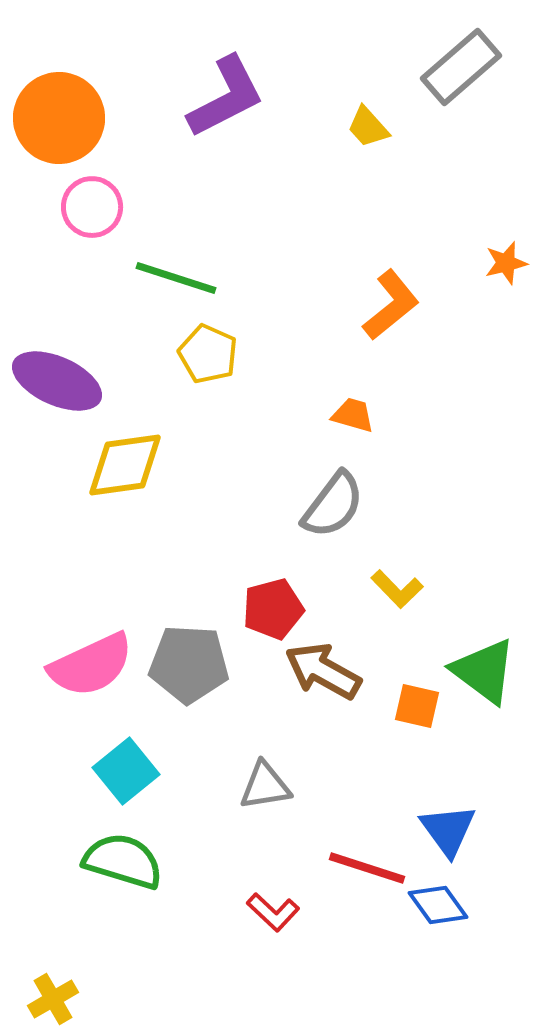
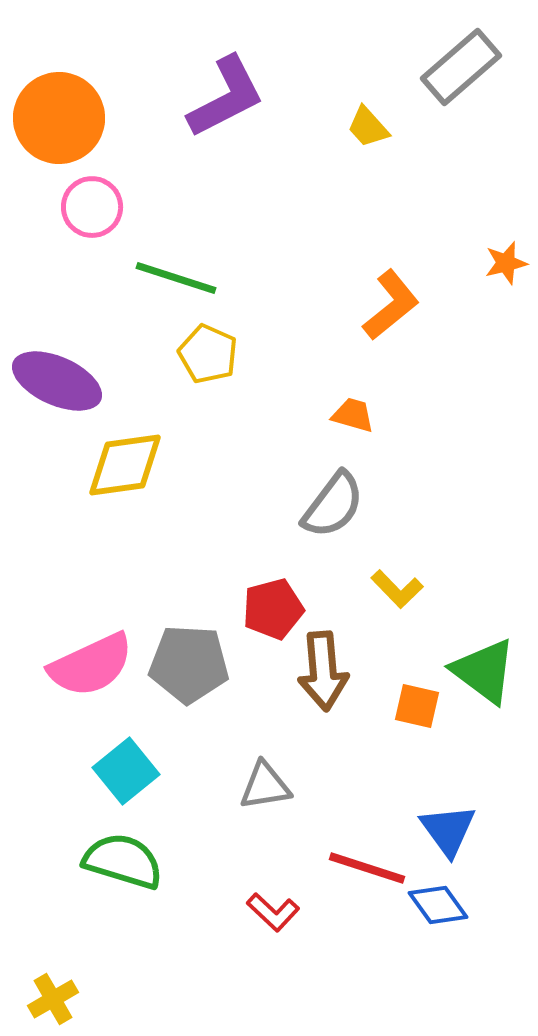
brown arrow: rotated 124 degrees counterclockwise
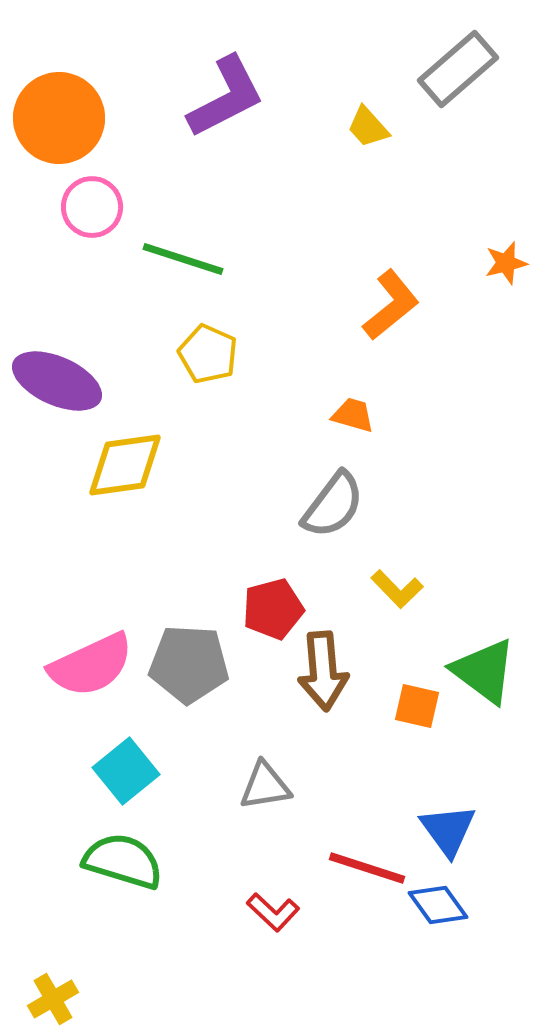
gray rectangle: moved 3 px left, 2 px down
green line: moved 7 px right, 19 px up
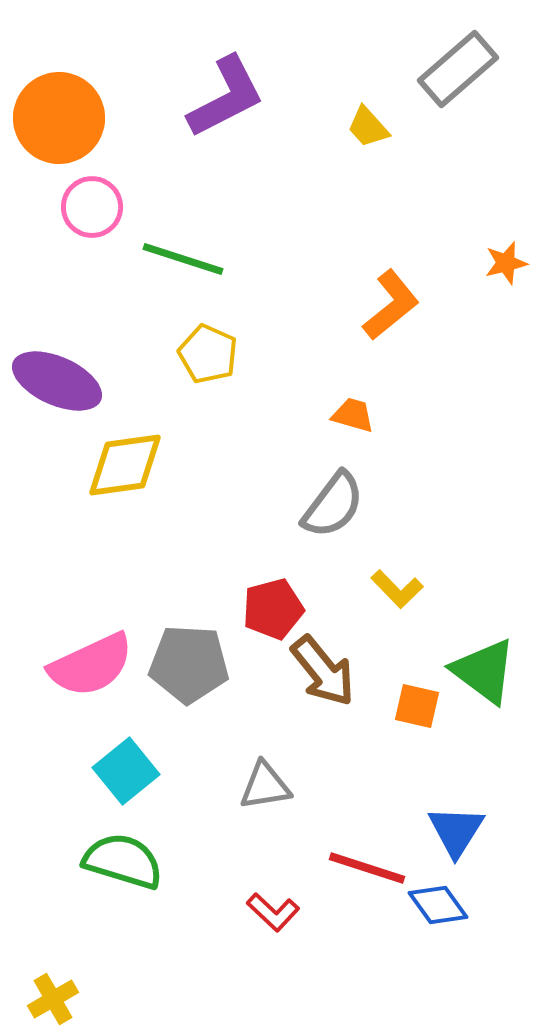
brown arrow: rotated 34 degrees counterclockwise
blue triangle: moved 8 px right, 1 px down; rotated 8 degrees clockwise
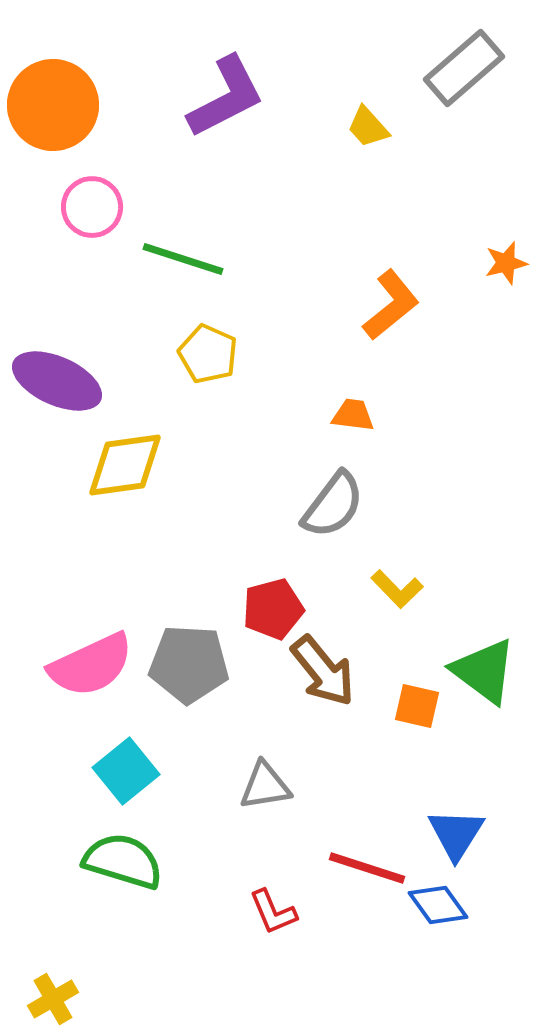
gray rectangle: moved 6 px right, 1 px up
orange circle: moved 6 px left, 13 px up
orange trapezoid: rotated 9 degrees counterclockwise
blue triangle: moved 3 px down
red L-shape: rotated 24 degrees clockwise
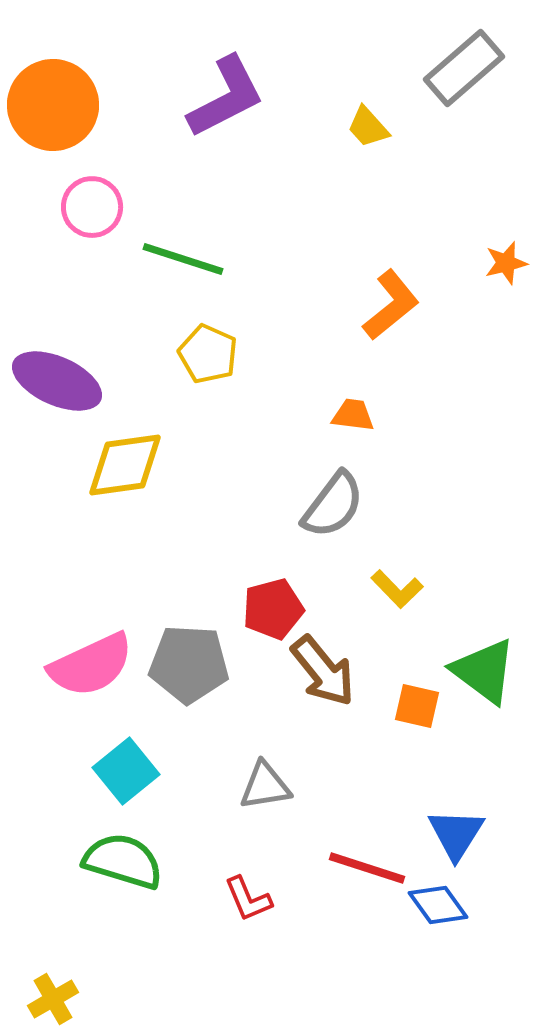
red L-shape: moved 25 px left, 13 px up
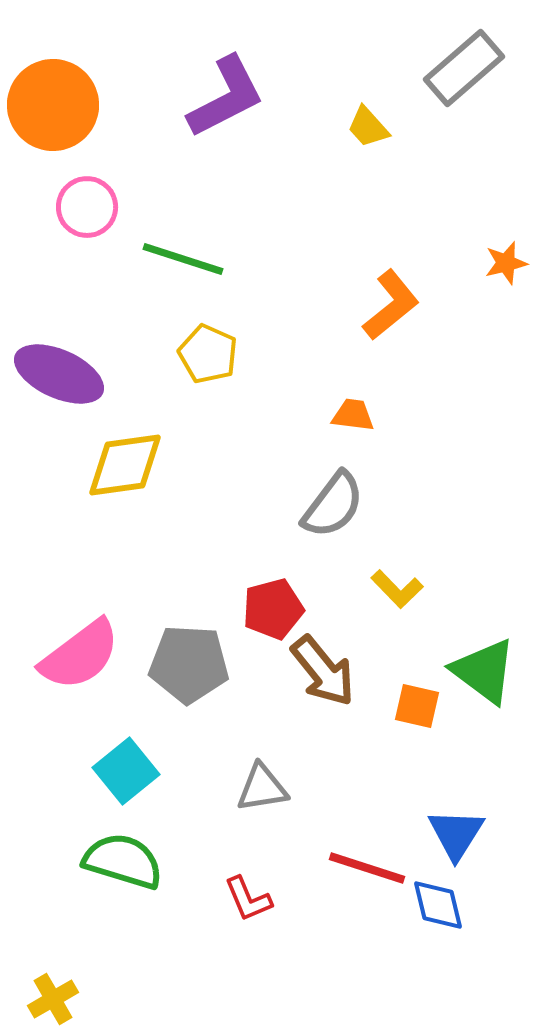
pink circle: moved 5 px left
purple ellipse: moved 2 px right, 7 px up
pink semicircle: moved 11 px left, 10 px up; rotated 12 degrees counterclockwise
gray triangle: moved 3 px left, 2 px down
blue diamond: rotated 22 degrees clockwise
